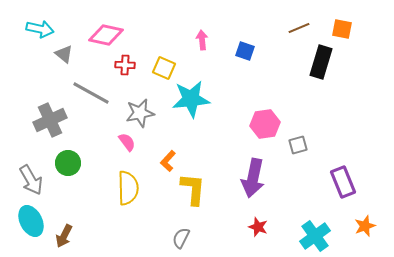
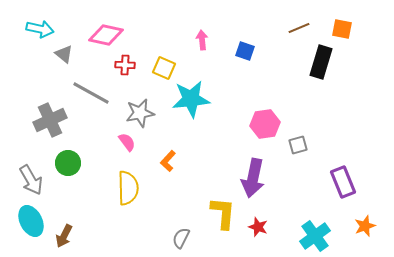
yellow L-shape: moved 30 px right, 24 px down
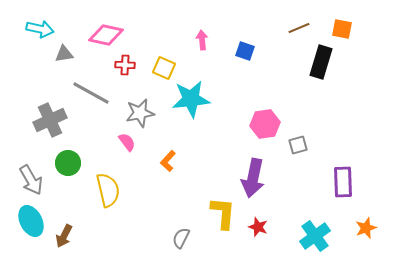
gray triangle: rotated 48 degrees counterclockwise
purple rectangle: rotated 20 degrees clockwise
yellow semicircle: moved 20 px left, 2 px down; rotated 12 degrees counterclockwise
orange star: moved 1 px right, 2 px down
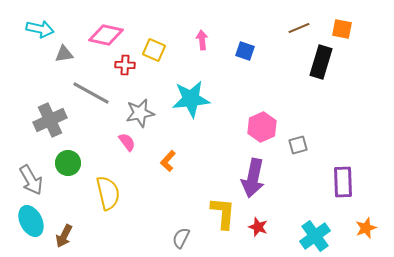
yellow square: moved 10 px left, 18 px up
pink hexagon: moved 3 px left, 3 px down; rotated 16 degrees counterclockwise
yellow semicircle: moved 3 px down
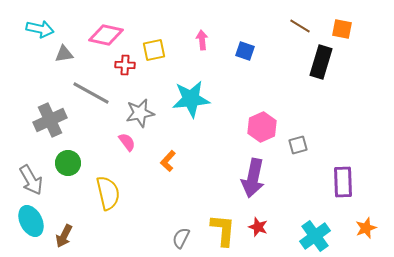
brown line: moved 1 px right, 2 px up; rotated 55 degrees clockwise
yellow square: rotated 35 degrees counterclockwise
yellow L-shape: moved 17 px down
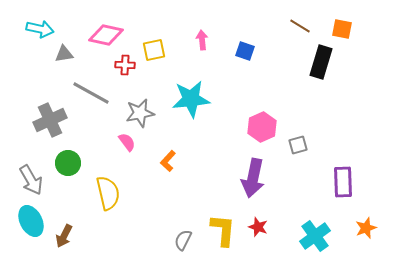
gray semicircle: moved 2 px right, 2 px down
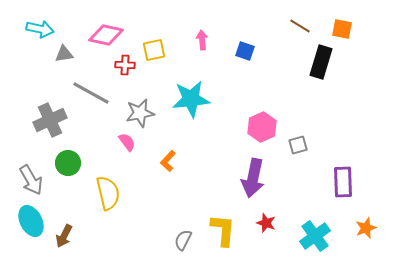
red star: moved 8 px right, 4 px up
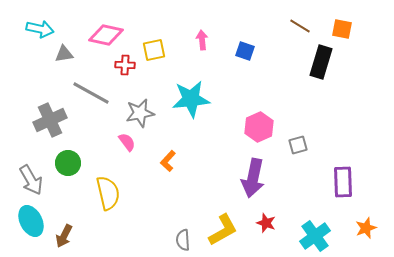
pink hexagon: moved 3 px left
yellow L-shape: rotated 56 degrees clockwise
gray semicircle: rotated 30 degrees counterclockwise
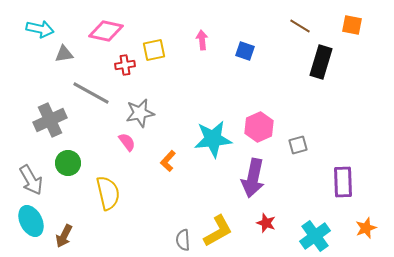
orange square: moved 10 px right, 4 px up
pink diamond: moved 4 px up
red cross: rotated 12 degrees counterclockwise
cyan star: moved 22 px right, 40 px down
yellow L-shape: moved 5 px left, 1 px down
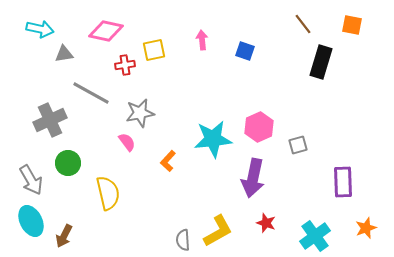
brown line: moved 3 px right, 2 px up; rotated 20 degrees clockwise
